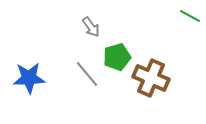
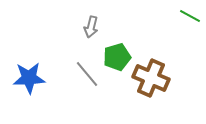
gray arrow: rotated 50 degrees clockwise
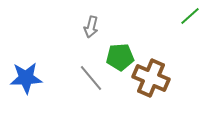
green line: rotated 70 degrees counterclockwise
green pentagon: moved 3 px right; rotated 12 degrees clockwise
gray line: moved 4 px right, 4 px down
blue star: moved 3 px left
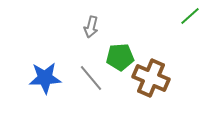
blue star: moved 19 px right
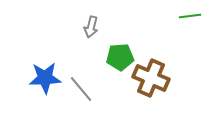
green line: rotated 35 degrees clockwise
gray line: moved 10 px left, 11 px down
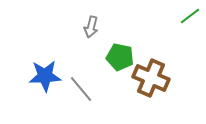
green line: rotated 30 degrees counterclockwise
green pentagon: rotated 16 degrees clockwise
blue star: moved 2 px up
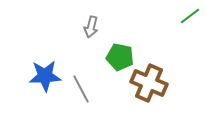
brown cross: moved 2 px left, 5 px down
gray line: rotated 12 degrees clockwise
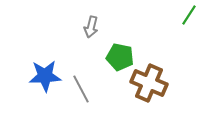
green line: moved 1 px left, 1 px up; rotated 20 degrees counterclockwise
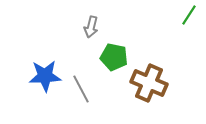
green pentagon: moved 6 px left
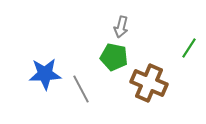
green line: moved 33 px down
gray arrow: moved 30 px right
blue star: moved 2 px up
